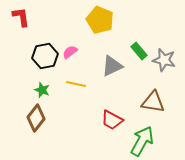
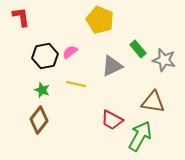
green rectangle: moved 1 px left, 2 px up
brown diamond: moved 3 px right, 2 px down
green arrow: moved 2 px left, 5 px up
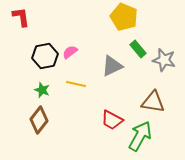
yellow pentagon: moved 24 px right, 3 px up
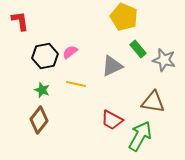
red L-shape: moved 1 px left, 4 px down
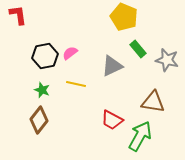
red L-shape: moved 2 px left, 6 px up
pink semicircle: moved 1 px down
gray star: moved 3 px right
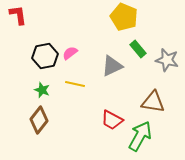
yellow line: moved 1 px left
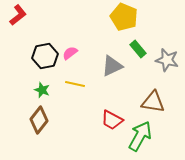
red L-shape: rotated 60 degrees clockwise
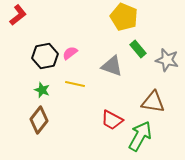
gray triangle: rotated 45 degrees clockwise
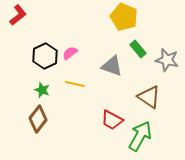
black hexagon: rotated 15 degrees counterclockwise
brown triangle: moved 4 px left, 5 px up; rotated 25 degrees clockwise
brown diamond: moved 1 px left, 1 px up
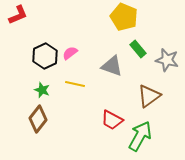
red L-shape: rotated 15 degrees clockwise
brown triangle: moved 1 px up; rotated 50 degrees clockwise
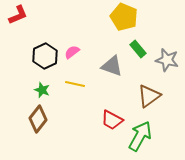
pink semicircle: moved 2 px right, 1 px up
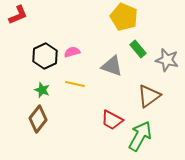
pink semicircle: rotated 21 degrees clockwise
